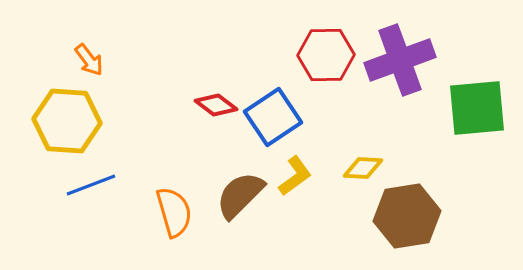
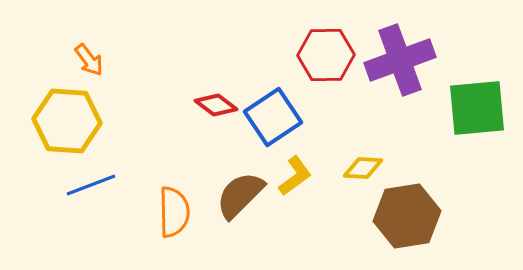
orange semicircle: rotated 15 degrees clockwise
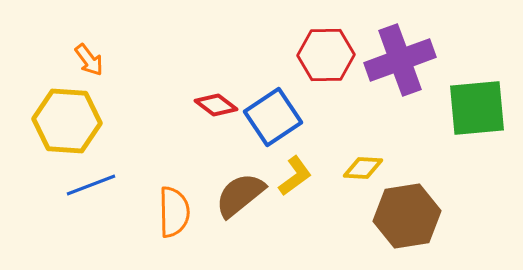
brown semicircle: rotated 6 degrees clockwise
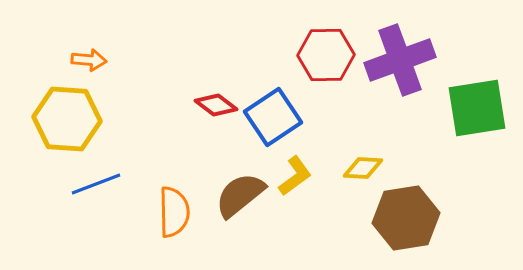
orange arrow: rotated 48 degrees counterclockwise
green square: rotated 4 degrees counterclockwise
yellow hexagon: moved 2 px up
blue line: moved 5 px right, 1 px up
brown hexagon: moved 1 px left, 2 px down
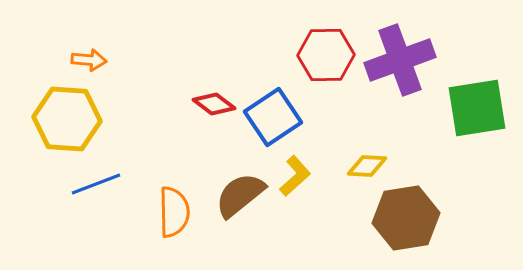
red diamond: moved 2 px left, 1 px up
yellow diamond: moved 4 px right, 2 px up
yellow L-shape: rotated 6 degrees counterclockwise
